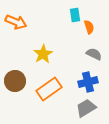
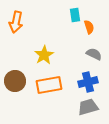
orange arrow: rotated 80 degrees clockwise
yellow star: moved 1 px right, 1 px down
orange rectangle: moved 4 px up; rotated 25 degrees clockwise
gray trapezoid: moved 2 px right, 1 px up; rotated 15 degrees clockwise
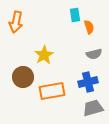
gray semicircle: rotated 140 degrees clockwise
brown circle: moved 8 px right, 4 px up
orange rectangle: moved 3 px right, 6 px down
gray trapezoid: moved 5 px right, 1 px down
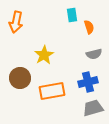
cyan rectangle: moved 3 px left
brown circle: moved 3 px left, 1 px down
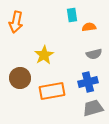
orange semicircle: rotated 80 degrees counterclockwise
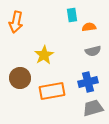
gray semicircle: moved 1 px left, 3 px up
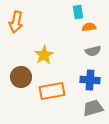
cyan rectangle: moved 6 px right, 3 px up
brown circle: moved 1 px right, 1 px up
blue cross: moved 2 px right, 2 px up; rotated 18 degrees clockwise
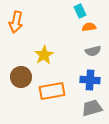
cyan rectangle: moved 2 px right, 1 px up; rotated 16 degrees counterclockwise
gray trapezoid: moved 1 px left
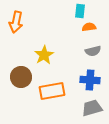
cyan rectangle: rotated 32 degrees clockwise
